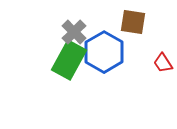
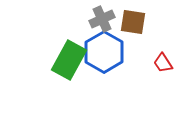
gray cross: moved 28 px right, 13 px up; rotated 20 degrees clockwise
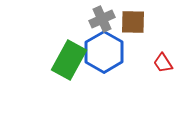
brown square: rotated 8 degrees counterclockwise
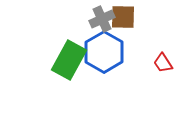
brown square: moved 10 px left, 5 px up
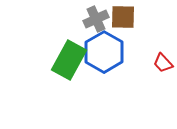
gray cross: moved 6 px left
red trapezoid: rotated 10 degrees counterclockwise
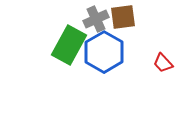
brown square: rotated 8 degrees counterclockwise
green rectangle: moved 15 px up
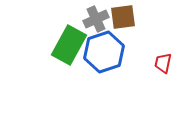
blue hexagon: rotated 12 degrees clockwise
red trapezoid: rotated 55 degrees clockwise
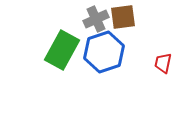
green rectangle: moved 7 px left, 5 px down
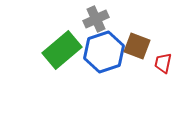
brown square: moved 14 px right, 29 px down; rotated 28 degrees clockwise
green rectangle: rotated 21 degrees clockwise
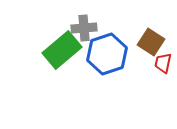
gray cross: moved 12 px left, 9 px down; rotated 20 degrees clockwise
brown square: moved 14 px right, 4 px up; rotated 12 degrees clockwise
blue hexagon: moved 3 px right, 2 px down
